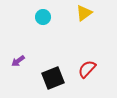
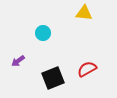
yellow triangle: rotated 42 degrees clockwise
cyan circle: moved 16 px down
red semicircle: rotated 18 degrees clockwise
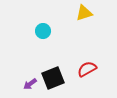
yellow triangle: rotated 24 degrees counterclockwise
cyan circle: moved 2 px up
purple arrow: moved 12 px right, 23 px down
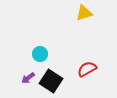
cyan circle: moved 3 px left, 23 px down
black square: moved 2 px left, 3 px down; rotated 35 degrees counterclockwise
purple arrow: moved 2 px left, 6 px up
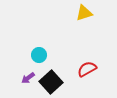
cyan circle: moved 1 px left, 1 px down
black square: moved 1 px down; rotated 15 degrees clockwise
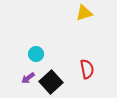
cyan circle: moved 3 px left, 1 px up
red semicircle: rotated 108 degrees clockwise
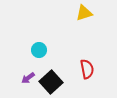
cyan circle: moved 3 px right, 4 px up
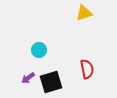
black square: rotated 25 degrees clockwise
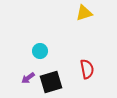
cyan circle: moved 1 px right, 1 px down
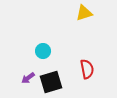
cyan circle: moved 3 px right
